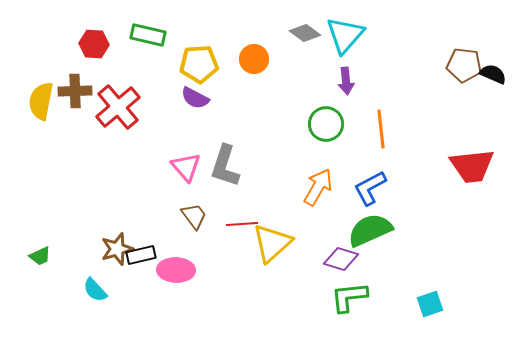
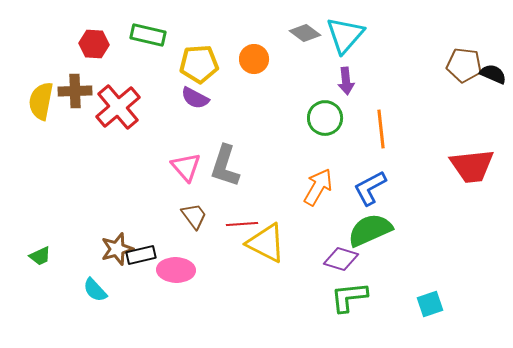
green circle: moved 1 px left, 6 px up
yellow triangle: moved 6 px left; rotated 51 degrees counterclockwise
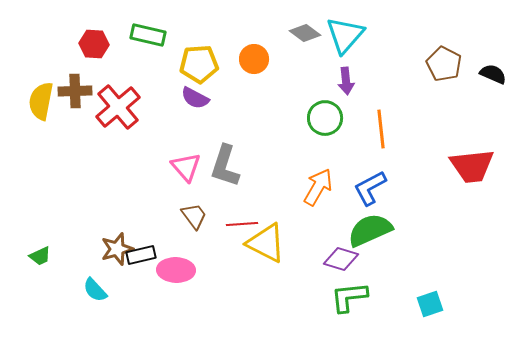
brown pentagon: moved 20 px left, 1 px up; rotated 20 degrees clockwise
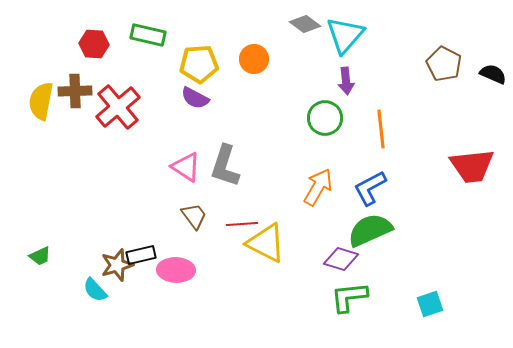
gray diamond: moved 9 px up
pink triangle: rotated 16 degrees counterclockwise
brown star: moved 16 px down
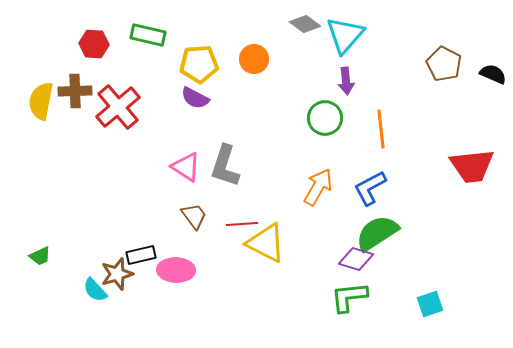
green semicircle: moved 7 px right, 3 px down; rotated 9 degrees counterclockwise
purple diamond: moved 15 px right
brown star: moved 9 px down
